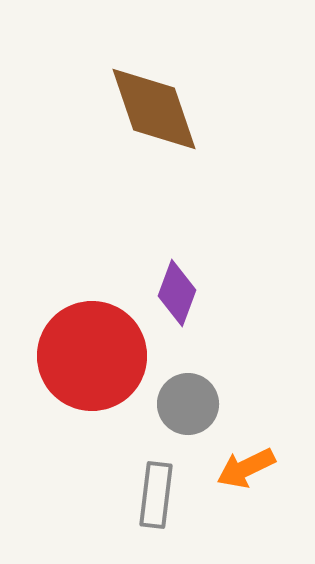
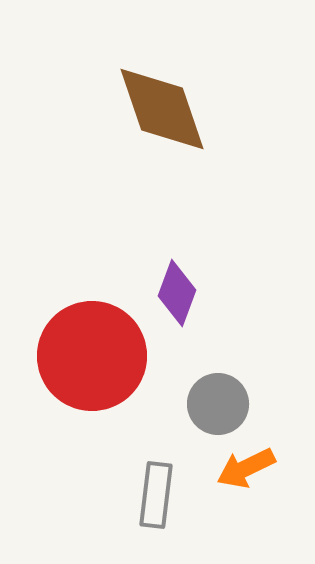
brown diamond: moved 8 px right
gray circle: moved 30 px right
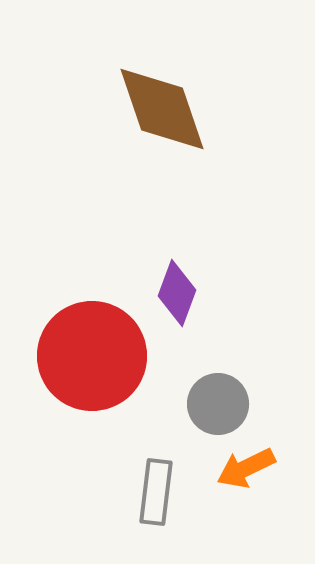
gray rectangle: moved 3 px up
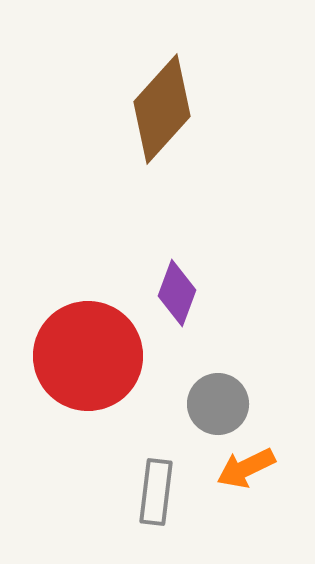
brown diamond: rotated 61 degrees clockwise
red circle: moved 4 px left
